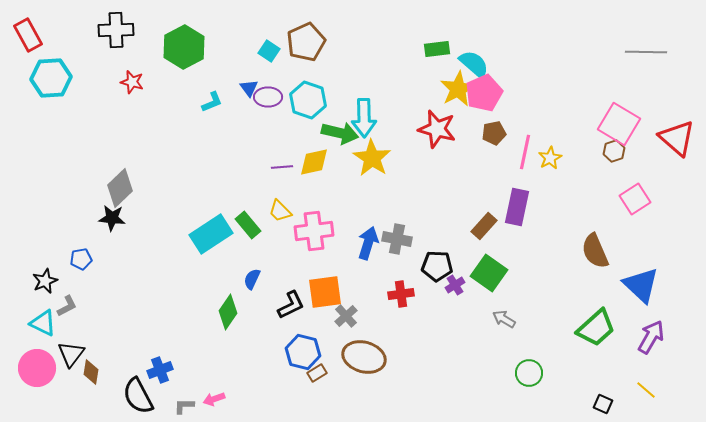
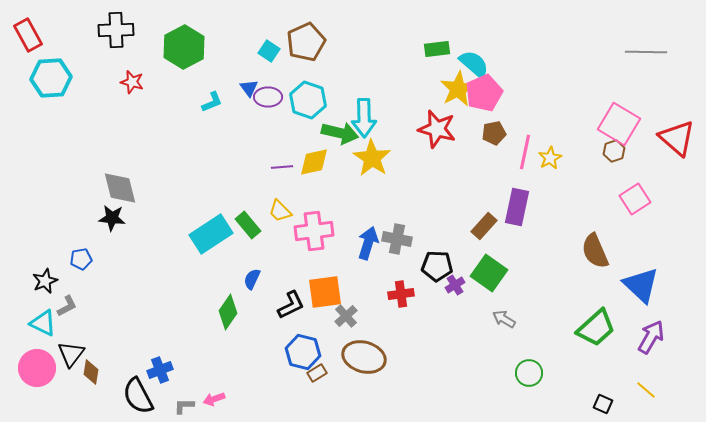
gray diamond at (120, 188): rotated 60 degrees counterclockwise
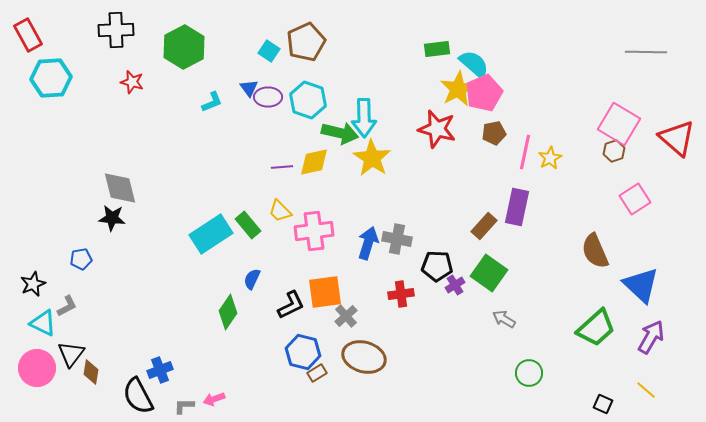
black star at (45, 281): moved 12 px left, 3 px down
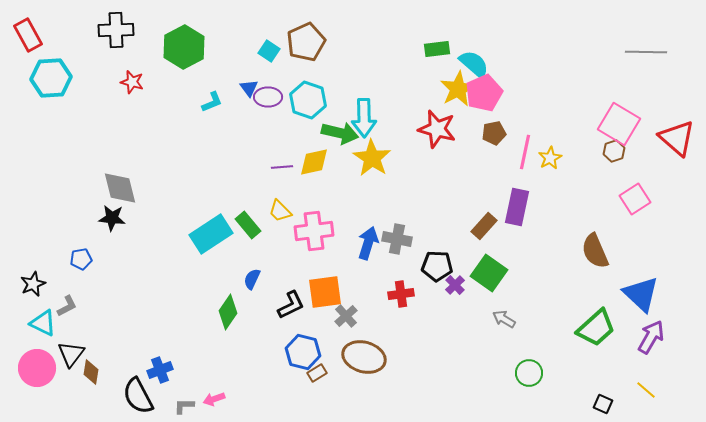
purple cross at (455, 285): rotated 12 degrees counterclockwise
blue triangle at (641, 285): moved 9 px down
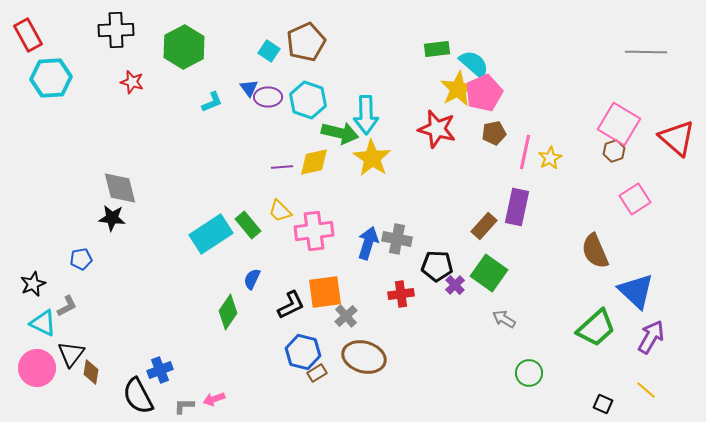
cyan arrow at (364, 118): moved 2 px right, 3 px up
blue triangle at (641, 294): moved 5 px left, 3 px up
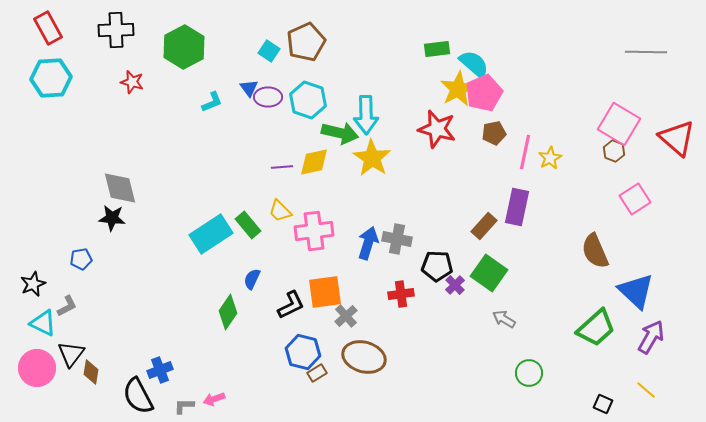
red rectangle at (28, 35): moved 20 px right, 7 px up
brown hexagon at (614, 151): rotated 20 degrees counterclockwise
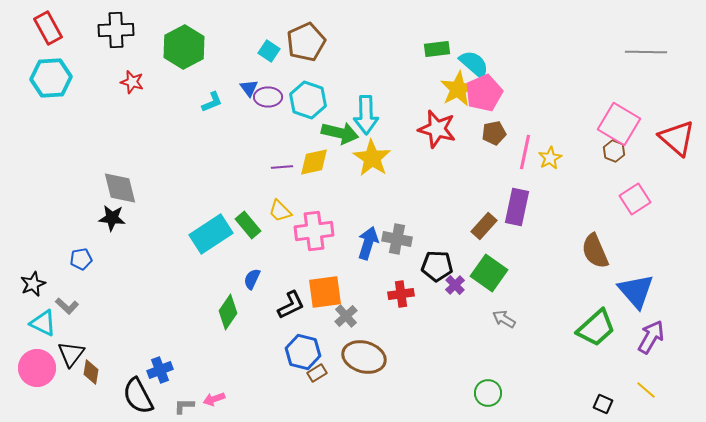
blue triangle at (636, 291): rotated 6 degrees clockwise
gray L-shape at (67, 306): rotated 70 degrees clockwise
green circle at (529, 373): moved 41 px left, 20 px down
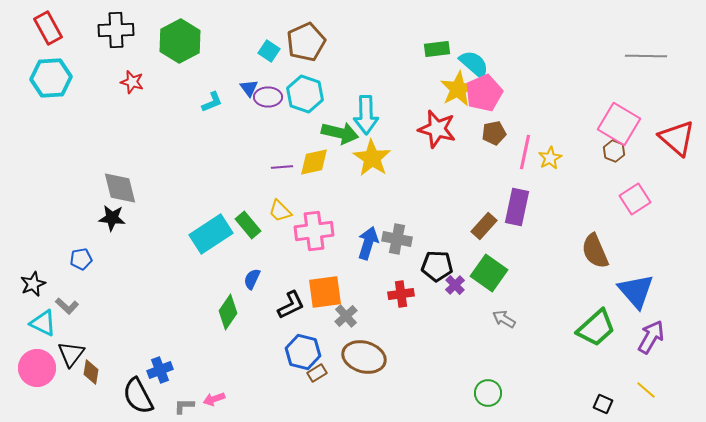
green hexagon at (184, 47): moved 4 px left, 6 px up
gray line at (646, 52): moved 4 px down
cyan hexagon at (308, 100): moved 3 px left, 6 px up
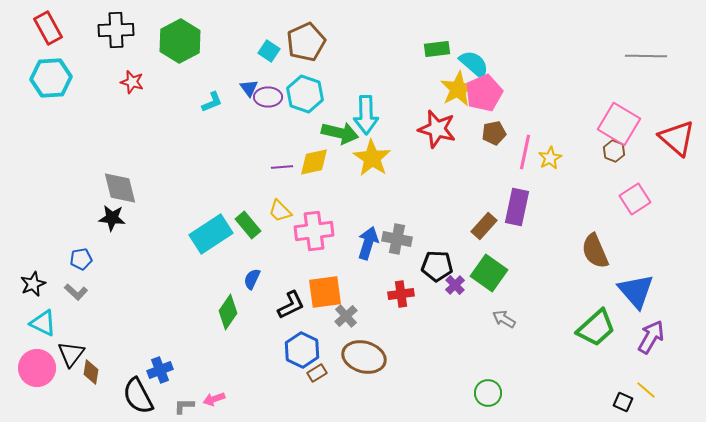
gray L-shape at (67, 306): moved 9 px right, 14 px up
blue hexagon at (303, 352): moved 1 px left, 2 px up; rotated 12 degrees clockwise
black square at (603, 404): moved 20 px right, 2 px up
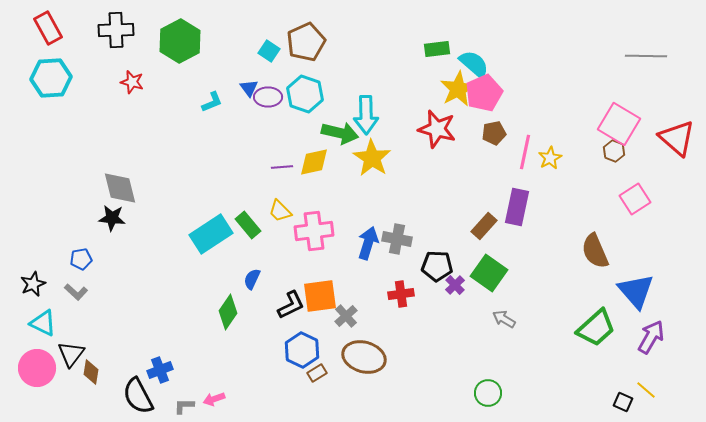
orange square at (325, 292): moved 5 px left, 4 px down
